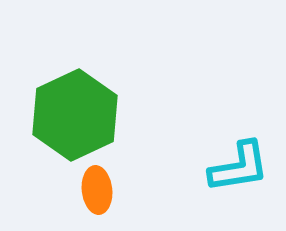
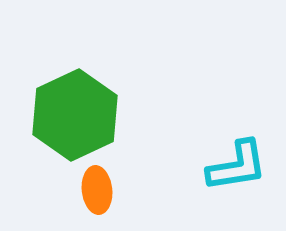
cyan L-shape: moved 2 px left, 1 px up
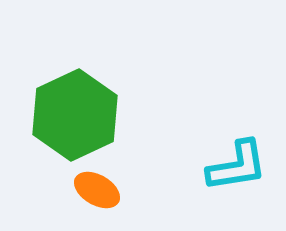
orange ellipse: rotated 54 degrees counterclockwise
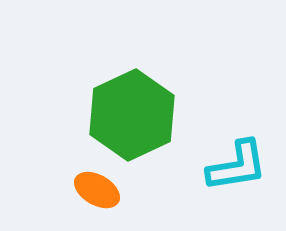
green hexagon: moved 57 px right
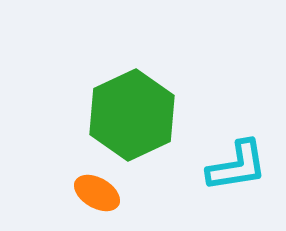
orange ellipse: moved 3 px down
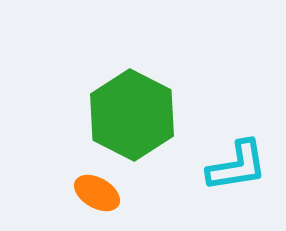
green hexagon: rotated 8 degrees counterclockwise
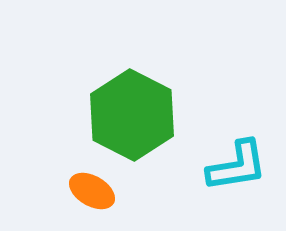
orange ellipse: moved 5 px left, 2 px up
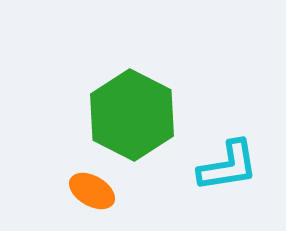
cyan L-shape: moved 9 px left
